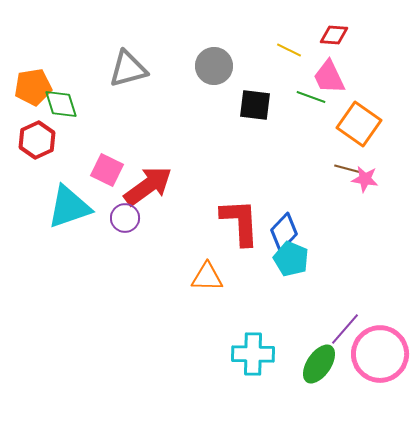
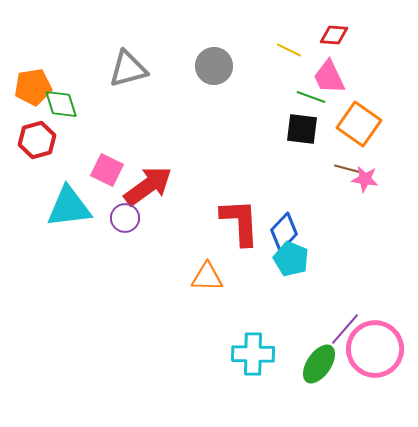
black square: moved 47 px right, 24 px down
red hexagon: rotated 9 degrees clockwise
cyan triangle: rotated 12 degrees clockwise
pink circle: moved 5 px left, 5 px up
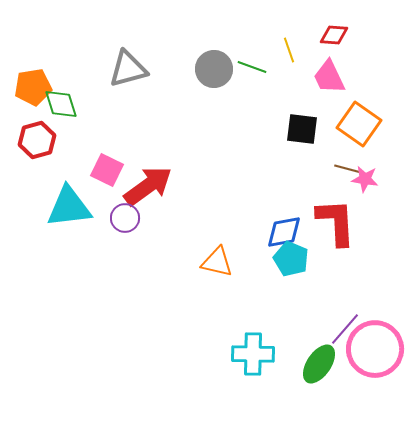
yellow line: rotated 45 degrees clockwise
gray circle: moved 3 px down
green line: moved 59 px left, 30 px up
red L-shape: moved 96 px right
blue diamond: rotated 36 degrees clockwise
orange triangle: moved 10 px right, 15 px up; rotated 12 degrees clockwise
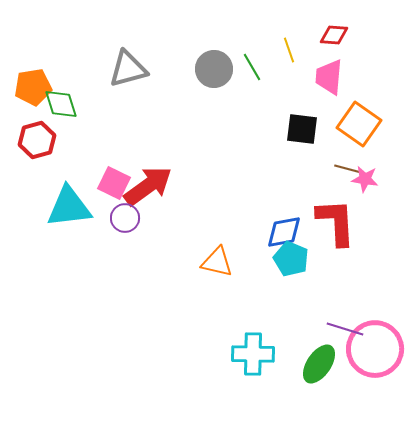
green line: rotated 40 degrees clockwise
pink trapezoid: rotated 30 degrees clockwise
pink square: moved 7 px right, 13 px down
purple line: rotated 66 degrees clockwise
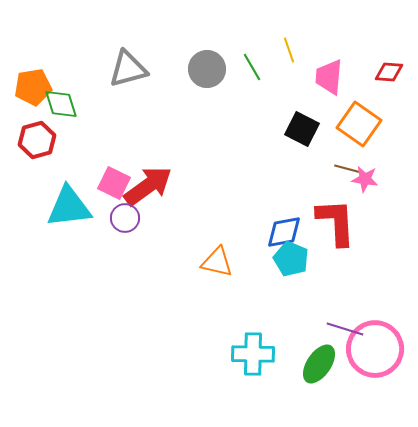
red diamond: moved 55 px right, 37 px down
gray circle: moved 7 px left
black square: rotated 20 degrees clockwise
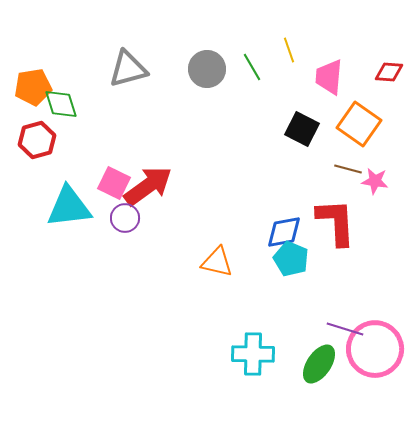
pink star: moved 10 px right, 2 px down
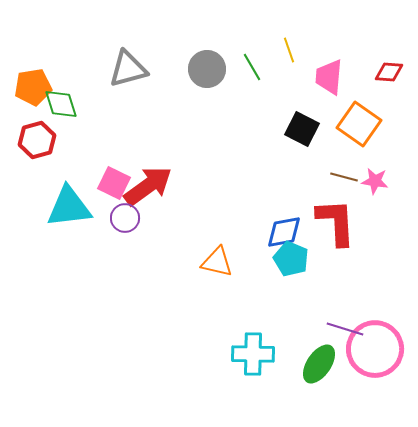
brown line: moved 4 px left, 8 px down
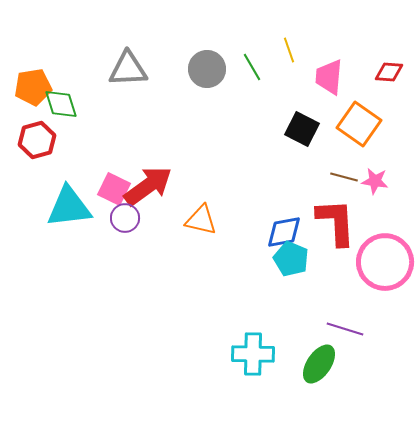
gray triangle: rotated 12 degrees clockwise
pink square: moved 6 px down
orange triangle: moved 16 px left, 42 px up
pink circle: moved 10 px right, 87 px up
